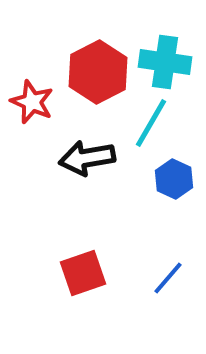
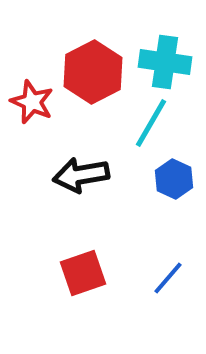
red hexagon: moved 5 px left
black arrow: moved 6 px left, 17 px down
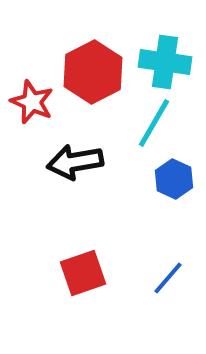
cyan line: moved 3 px right
black arrow: moved 6 px left, 13 px up
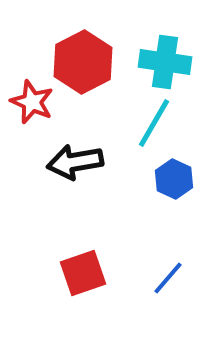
red hexagon: moved 10 px left, 10 px up
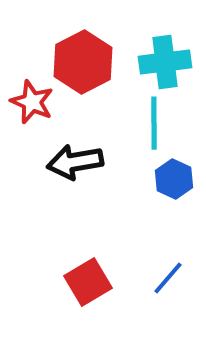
cyan cross: rotated 15 degrees counterclockwise
cyan line: rotated 30 degrees counterclockwise
red square: moved 5 px right, 9 px down; rotated 12 degrees counterclockwise
